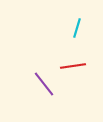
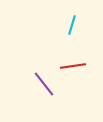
cyan line: moved 5 px left, 3 px up
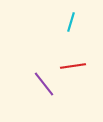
cyan line: moved 1 px left, 3 px up
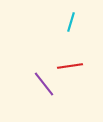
red line: moved 3 px left
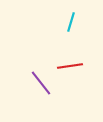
purple line: moved 3 px left, 1 px up
